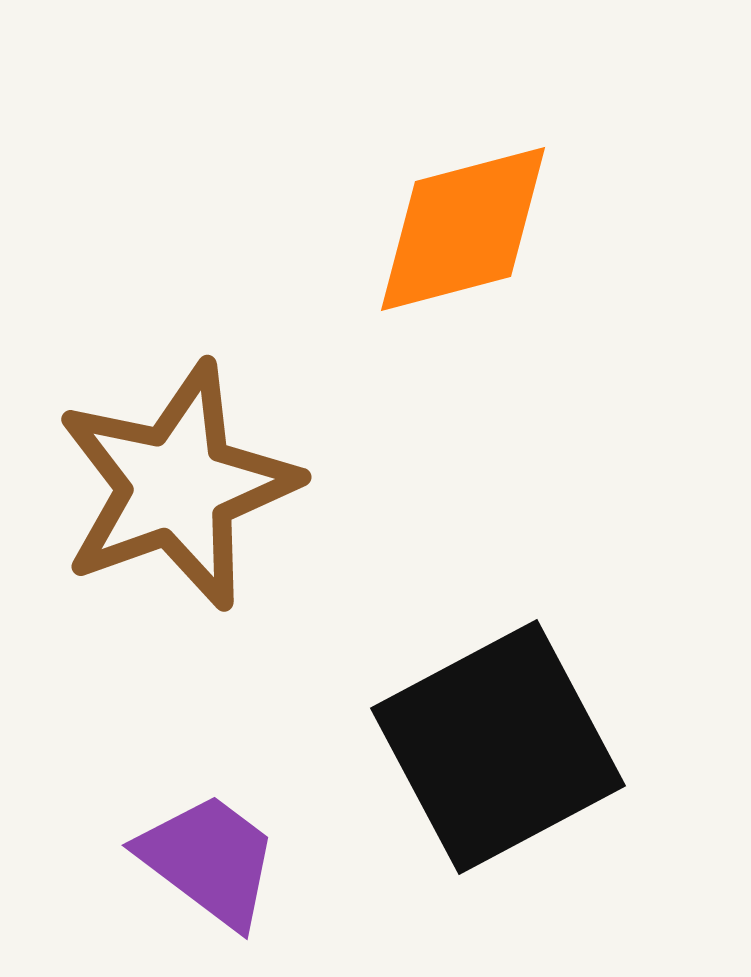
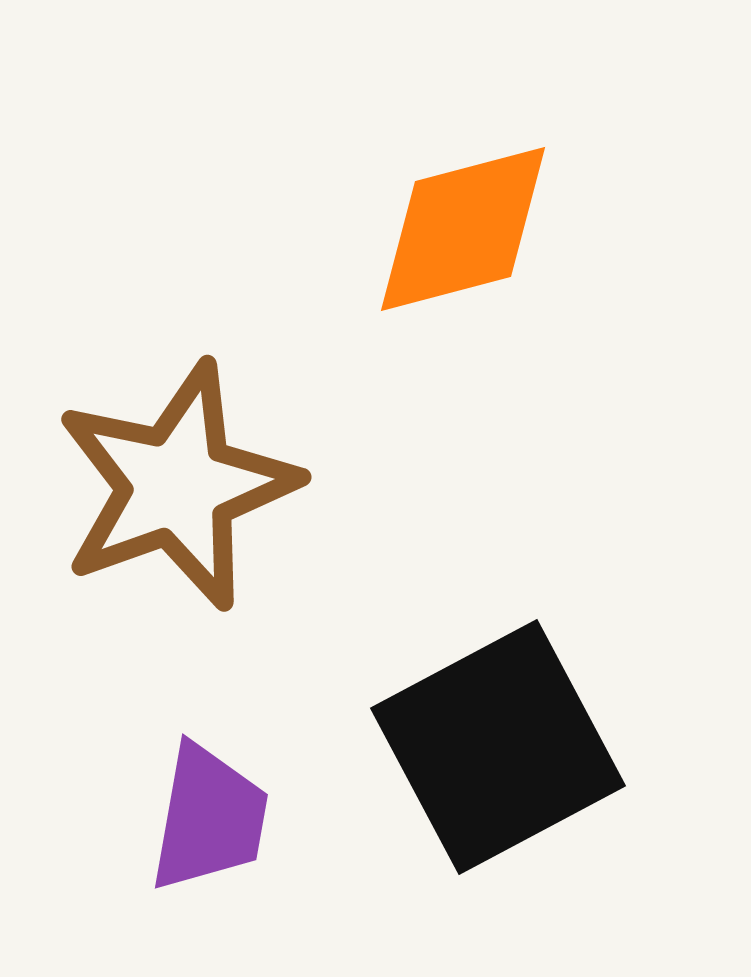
purple trapezoid: moved 42 px up; rotated 63 degrees clockwise
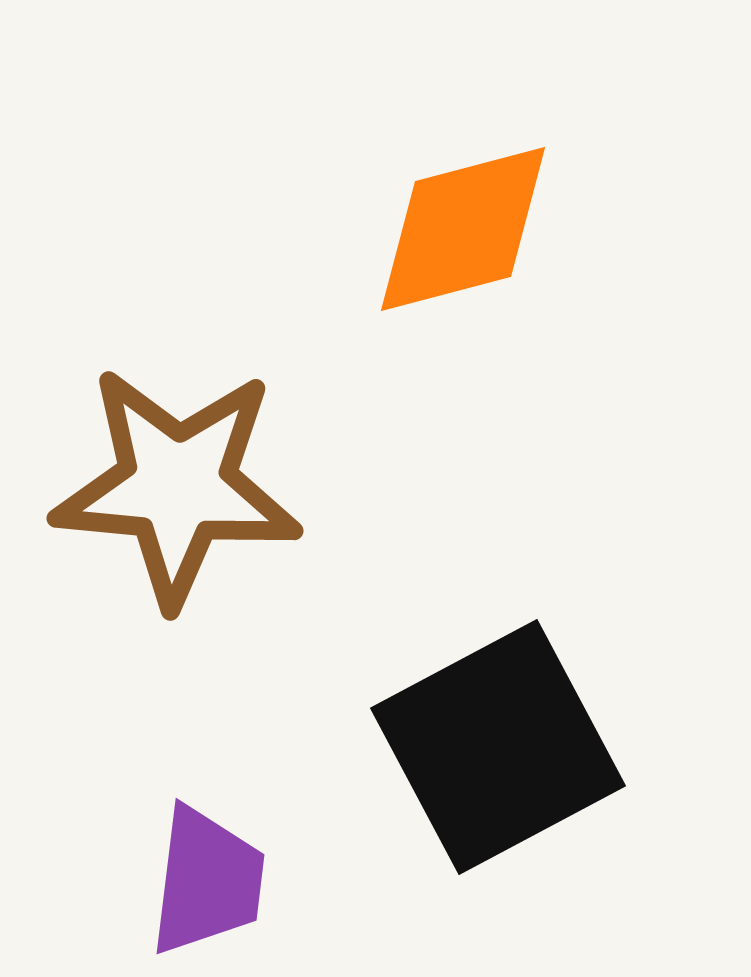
brown star: rotated 25 degrees clockwise
purple trapezoid: moved 2 px left, 63 px down; rotated 3 degrees counterclockwise
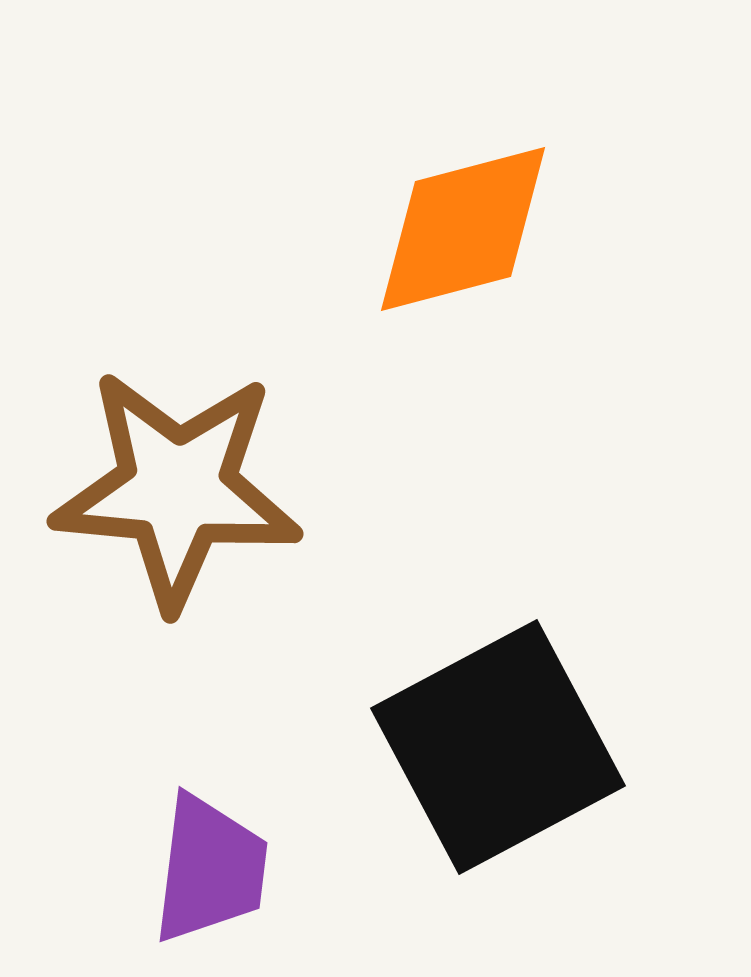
brown star: moved 3 px down
purple trapezoid: moved 3 px right, 12 px up
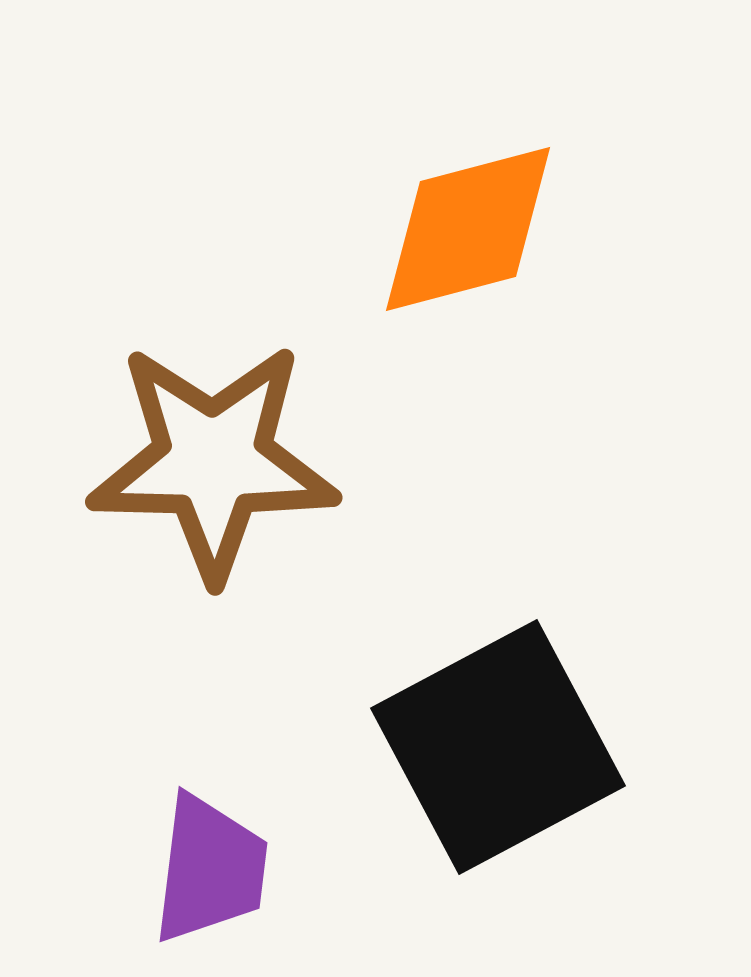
orange diamond: moved 5 px right
brown star: moved 36 px right, 28 px up; rotated 4 degrees counterclockwise
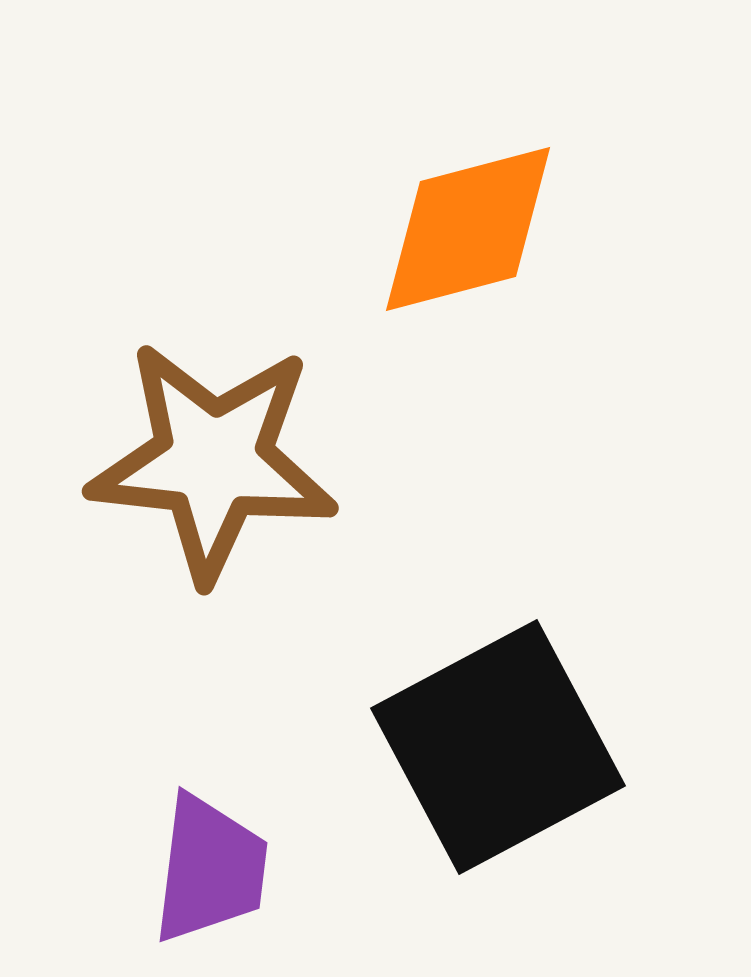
brown star: rotated 5 degrees clockwise
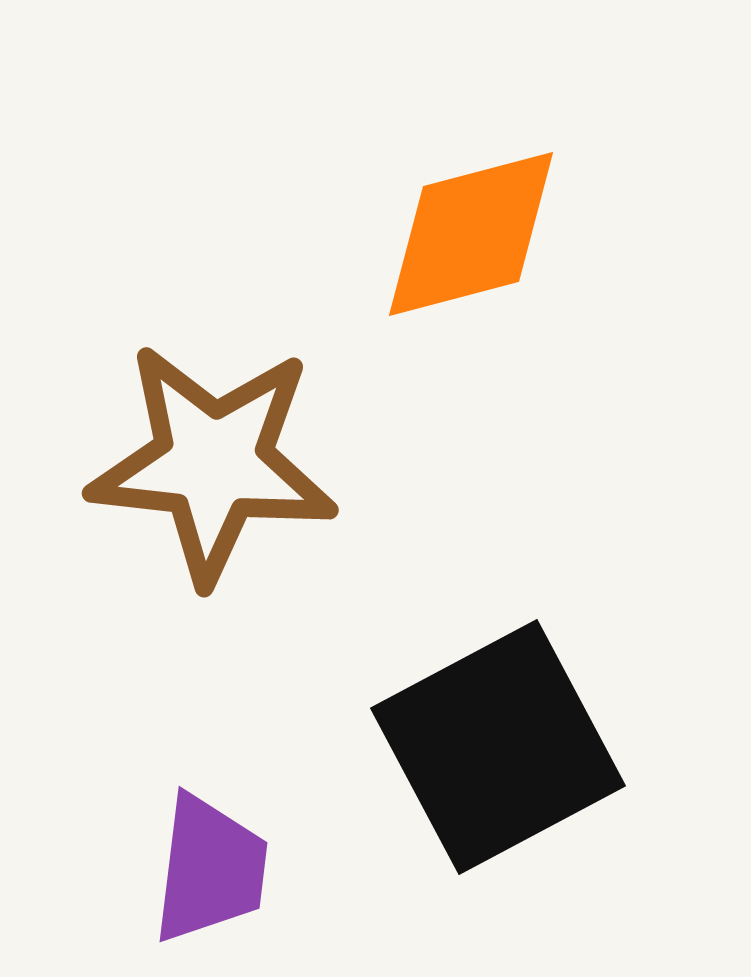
orange diamond: moved 3 px right, 5 px down
brown star: moved 2 px down
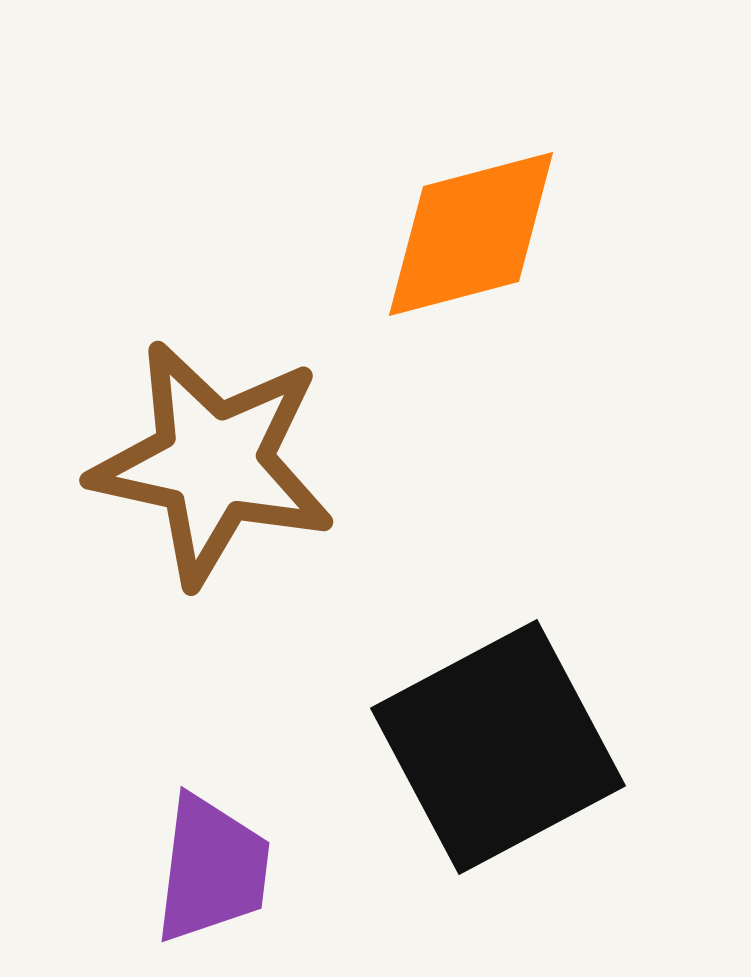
brown star: rotated 6 degrees clockwise
purple trapezoid: moved 2 px right
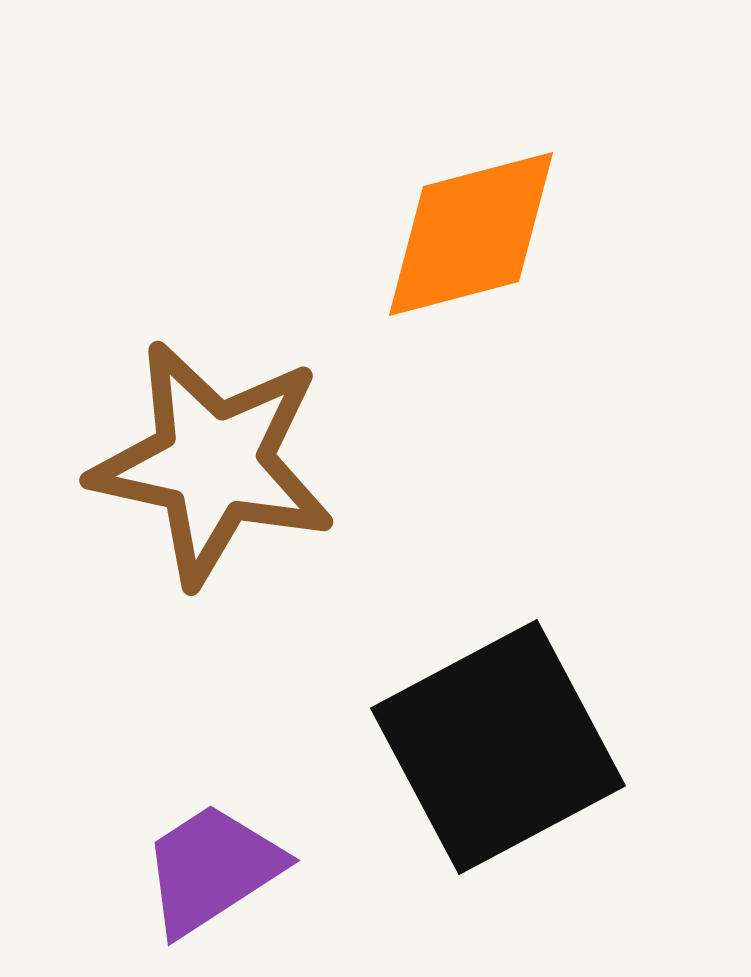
purple trapezoid: rotated 130 degrees counterclockwise
